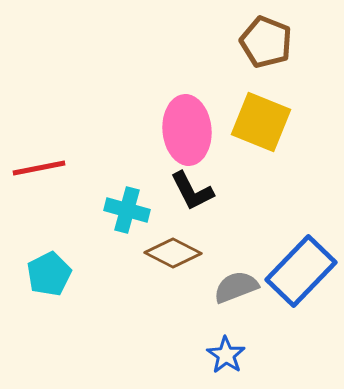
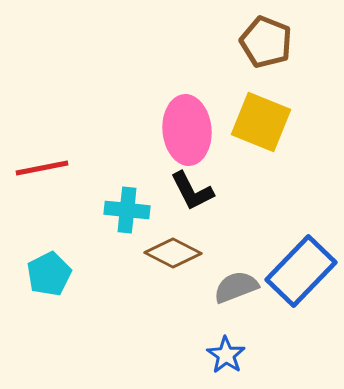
red line: moved 3 px right
cyan cross: rotated 9 degrees counterclockwise
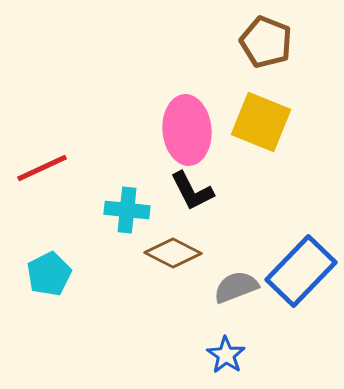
red line: rotated 14 degrees counterclockwise
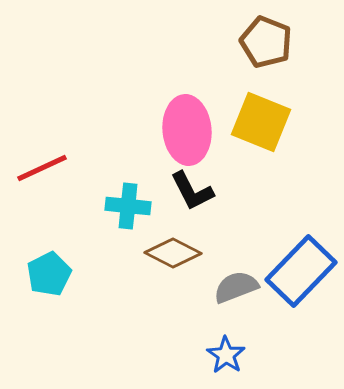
cyan cross: moved 1 px right, 4 px up
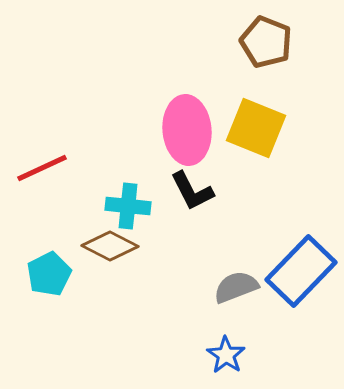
yellow square: moved 5 px left, 6 px down
brown diamond: moved 63 px left, 7 px up
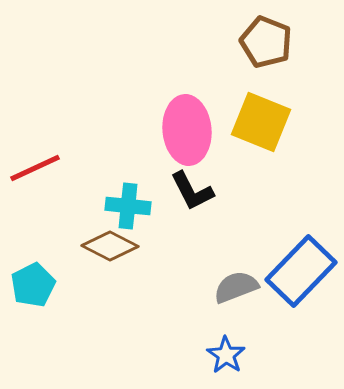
yellow square: moved 5 px right, 6 px up
red line: moved 7 px left
cyan pentagon: moved 16 px left, 11 px down
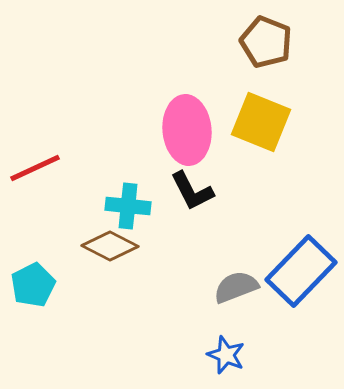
blue star: rotated 12 degrees counterclockwise
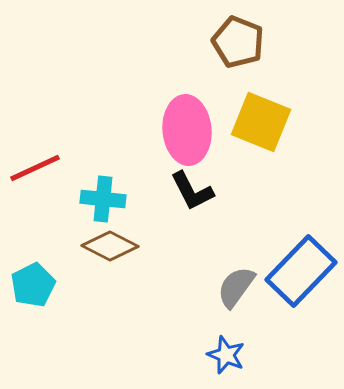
brown pentagon: moved 28 px left
cyan cross: moved 25 px left, 7 px up
gray semicircle: rotated 33 degrees counterclockwise
